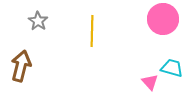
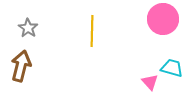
gray star: moved 10 px left, 7 px down
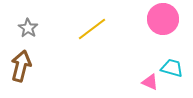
yellow line: moved 2 px up; rotated 52 degrees clockwise
pink triangle: rotated 24 degrees counterclockwise
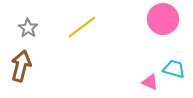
yellow line: moved 10 px left, 2 px up
cyan trapezoid: moved 2 px right, 1 px down
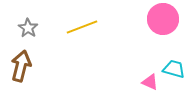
yellow line: rotated 16 degrees clockwise
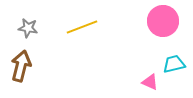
pink circle: moved 2 px down
gray star: rotated 24 degrees counterclockwise
cyan trapezoid: moved 5 px up; rotated 30 degrees counterclockwise
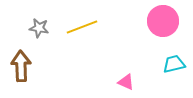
gray star: moved 11 px right
brown arrow: rotated 16 degrees counterclockwise
pink triangle: moved 24 px left
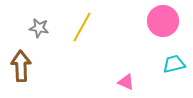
yellow line: rotated 40 degrees counterclockwise
